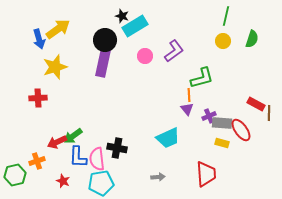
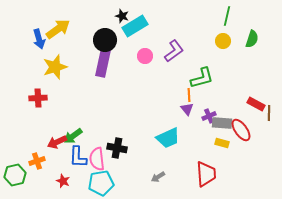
green line: moved 1 px right
gray arrow: rotated 152 degrees clockwise
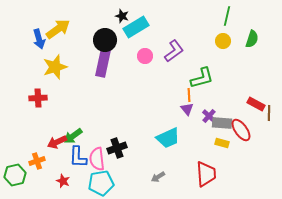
cyan rectangle: moved 1 px right, 1 px down
purple cross: rotated 24 degrees counterclockwise
black cross: rotated 30 degrees counterclockwise
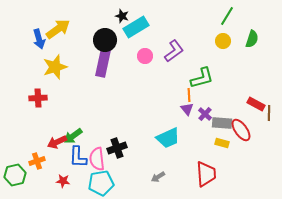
green line: rotated 18 degrees clockwise
purple cross: moved 4 px left, 2 px up
red star: rotated 16 degrees counterclockwise
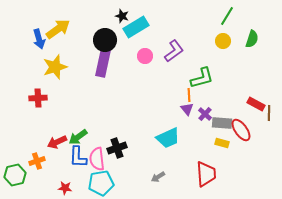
green arrow: moved 5 px right, 1 px down
red star: moved 2 px right, 7 px down
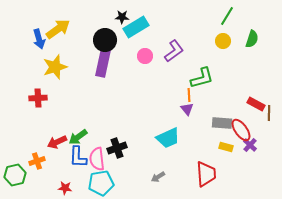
black star: moved 1 px down; rotated 16 degrees counterclockwise
purple cross: moved 45 px right, 31 px down
yellow rectangle: moved 4 px right, 4 px down
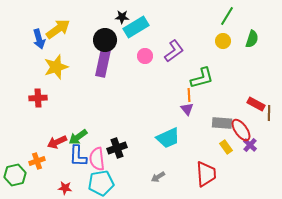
yellow star: moved 1 px right
yellow rectangle: rotated 40 degrees clockwise
blue L-shape: moved 1 px up
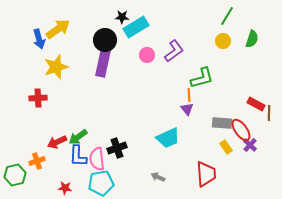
pink circle: moved 2 px right, 1 px up
gray arrow: rotated 56 degrees clockwise
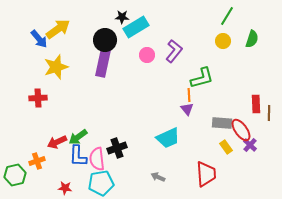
blue arrow: rotated 24 degrees counterclockwise
purple L-shape: rotated 15 degrees counterclockwise
red rectangle: rotated 60 degrees clockwise
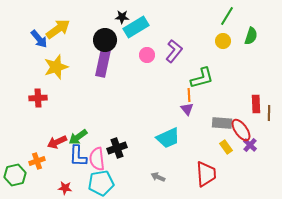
green semicircle: moved 1 px left, 3 px up
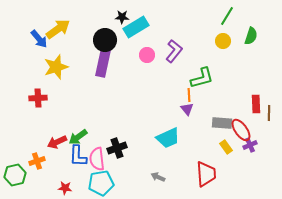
purple cross: rotated 24 degrees clockwise
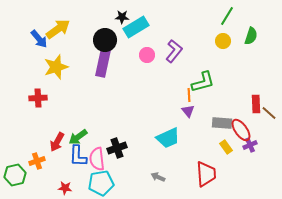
green L-shape: moved 1 px right, 4 px down
purple triangle: moved 1 px right, 2 px down
brown line: rotated 49 degrees counterclockwise
red arrow: rotated 36 degrees counterclockwise
